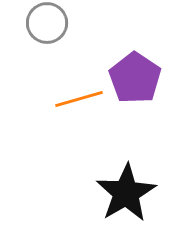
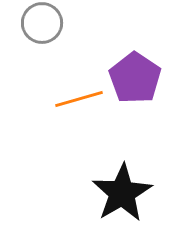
gray circle: moved 5 px left
black star: moved 4 px left
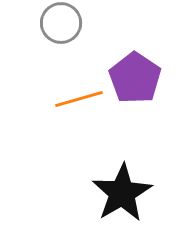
gray circle: moved 19 px right
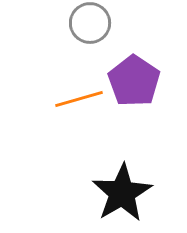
gray circle: moved 29 px right
purple pentagon: moved 1 px left, 3 px down
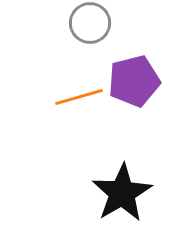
purple pentagon: rotated 24 degrees clockwise
orange line: moved 2 px up
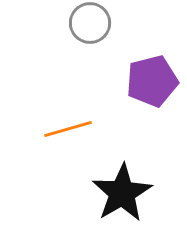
purple pentagon: moved 18 px right
orange line: moved 11 px left, 32 px down
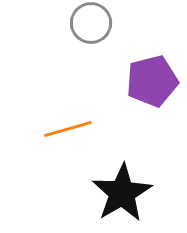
gray circle: moved 1 px right
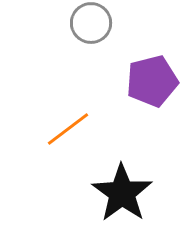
orange line: rotated 21 degrees counterclockwise
black star: rotated 6 degrees counterclockwise
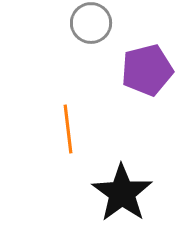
purple pentagon: moved 5 px left, 11 px up
orange line: rotated 60 degrees counterclockwise
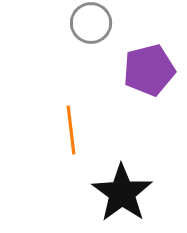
purple pentagon: moved 2 px right
orange line: moved 3 px right, 1 px down
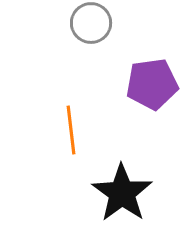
purple pentagon: moved 3 px right, 14 px down; rotated 6 degrees clockwise
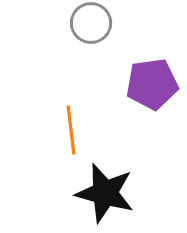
black star: moved 17 px left; rotated 20 degrees counterclockwise
